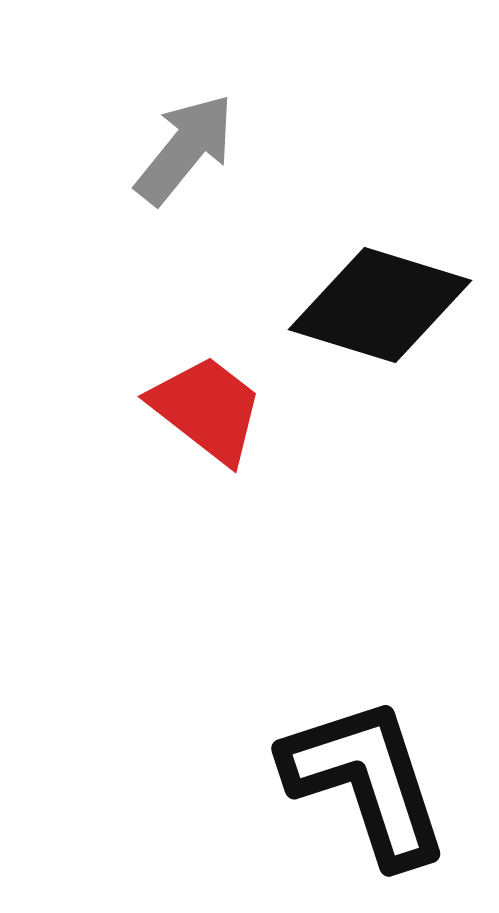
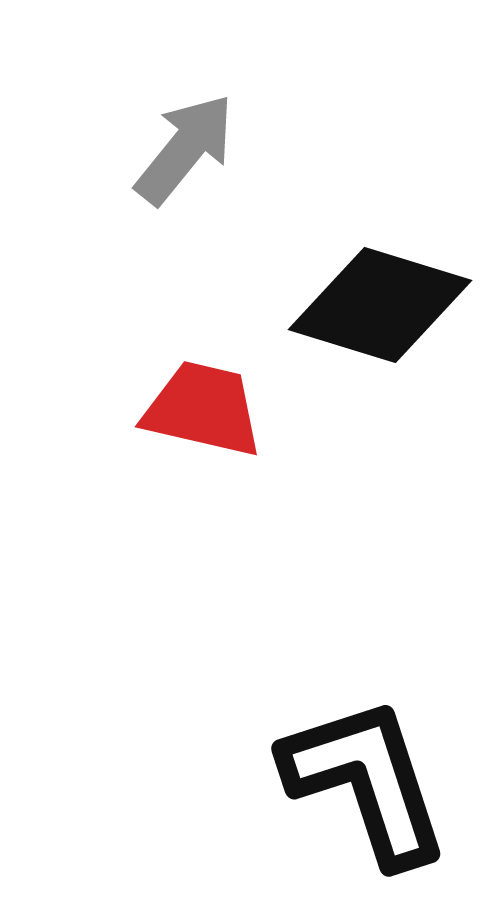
red trapezoid: moved 4 px left; rotated 25 degrees counterclockwise
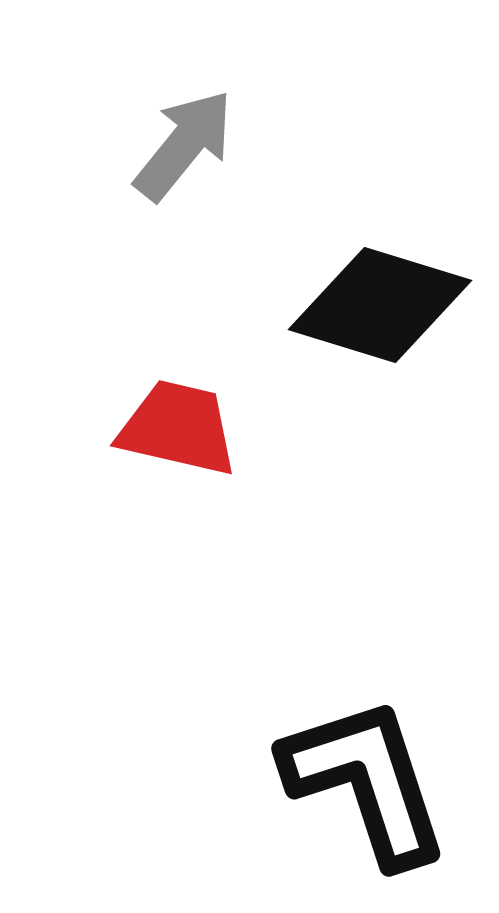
gray arrow: moved 1 px left, 4 px up
red trapezoid: moved 25 px left, 19 px down
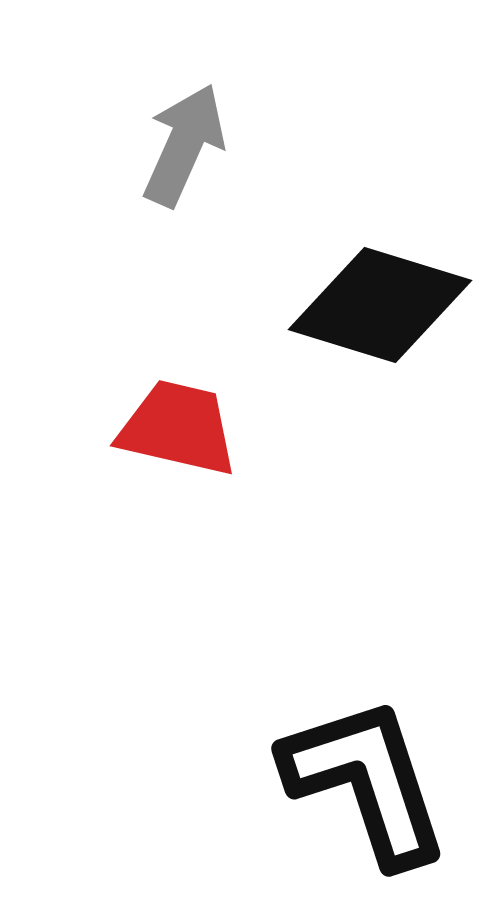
gray arrow: rotated 15 degrees counterclockwise
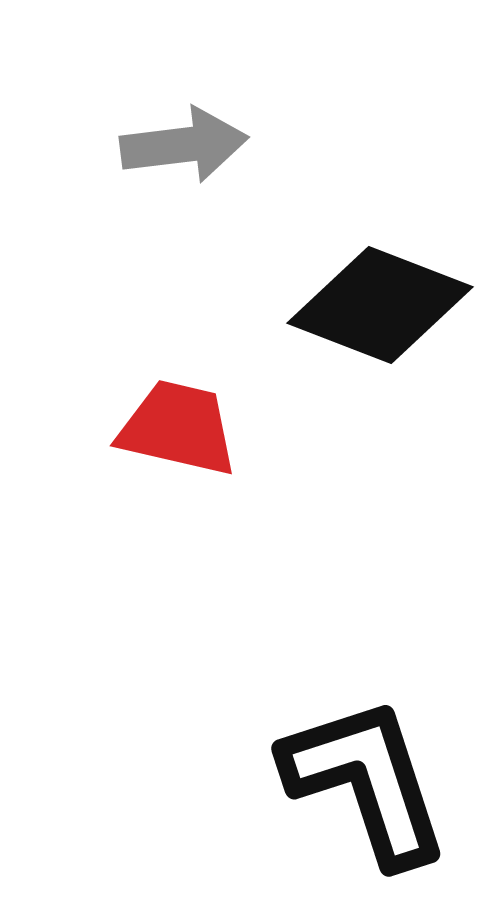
gray arrow: rotated 59 degrees clockwise
black diamond: rotated 4 degrees clockwise
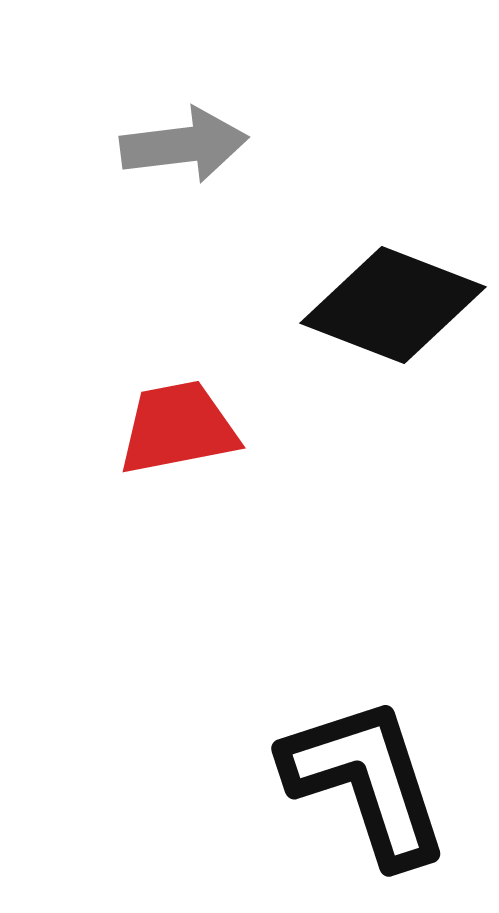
black diamond: moved 13 px right
red trapezoid: rotated 24 degrees counterclockwise
